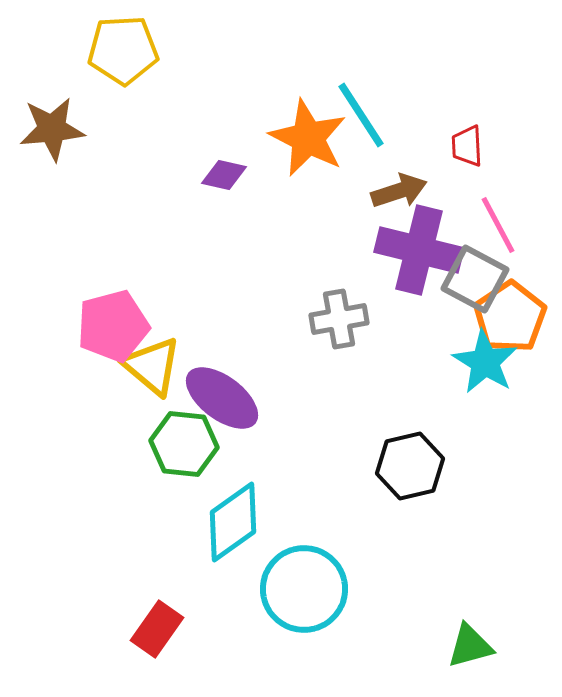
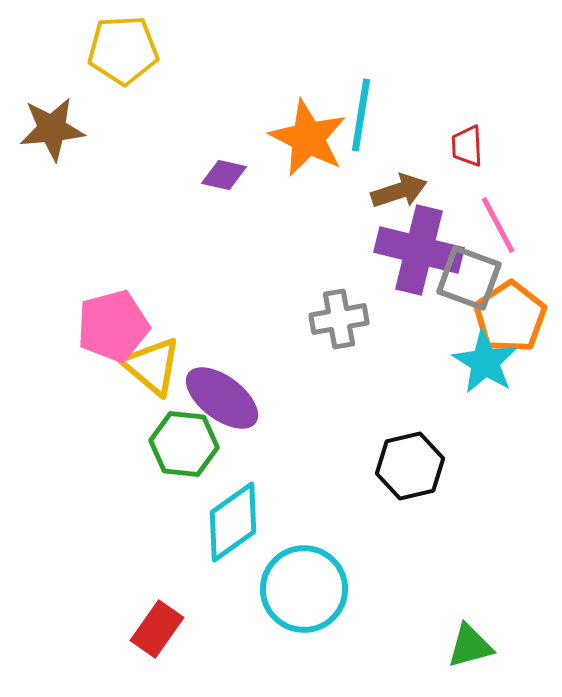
cyan line: rotated 42 degrees clockwise
gray square: moved 6 px left, 1 px up; rotated 8 degrees counterclockwise
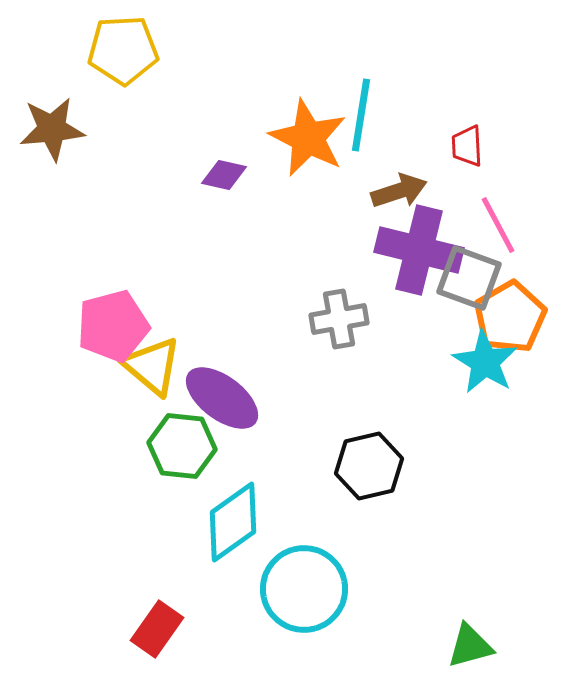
orange pentagon: rotated 4 degrees clockwise
green hexagon: moved 2 px left, 2 px down
black hexagon: moved 41 px left
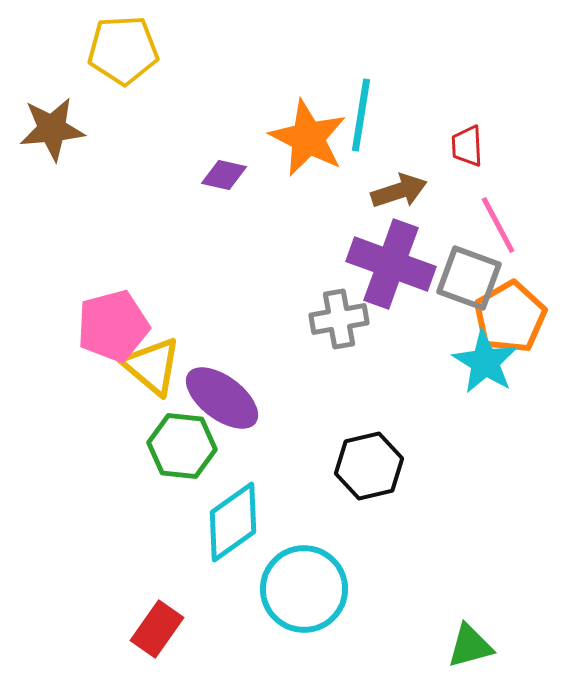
purple cross: moved 28 px left, 14 px down; rotated 6 degrees clockwise
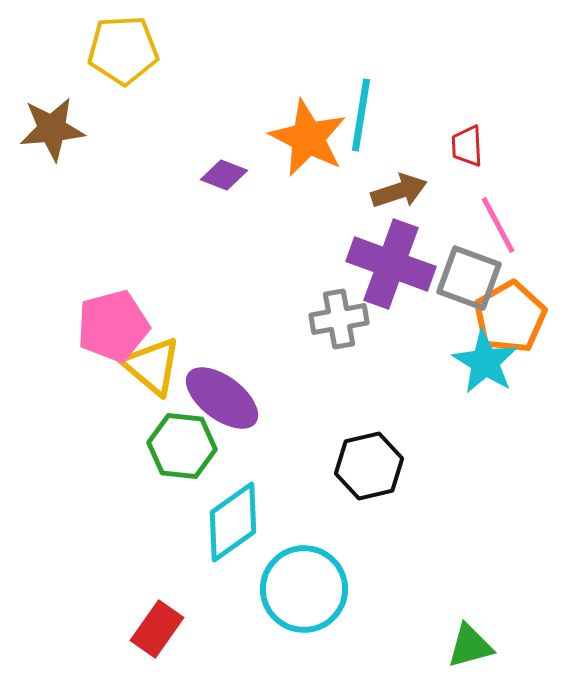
purple diamond: rotated 9 degrees clockwise
